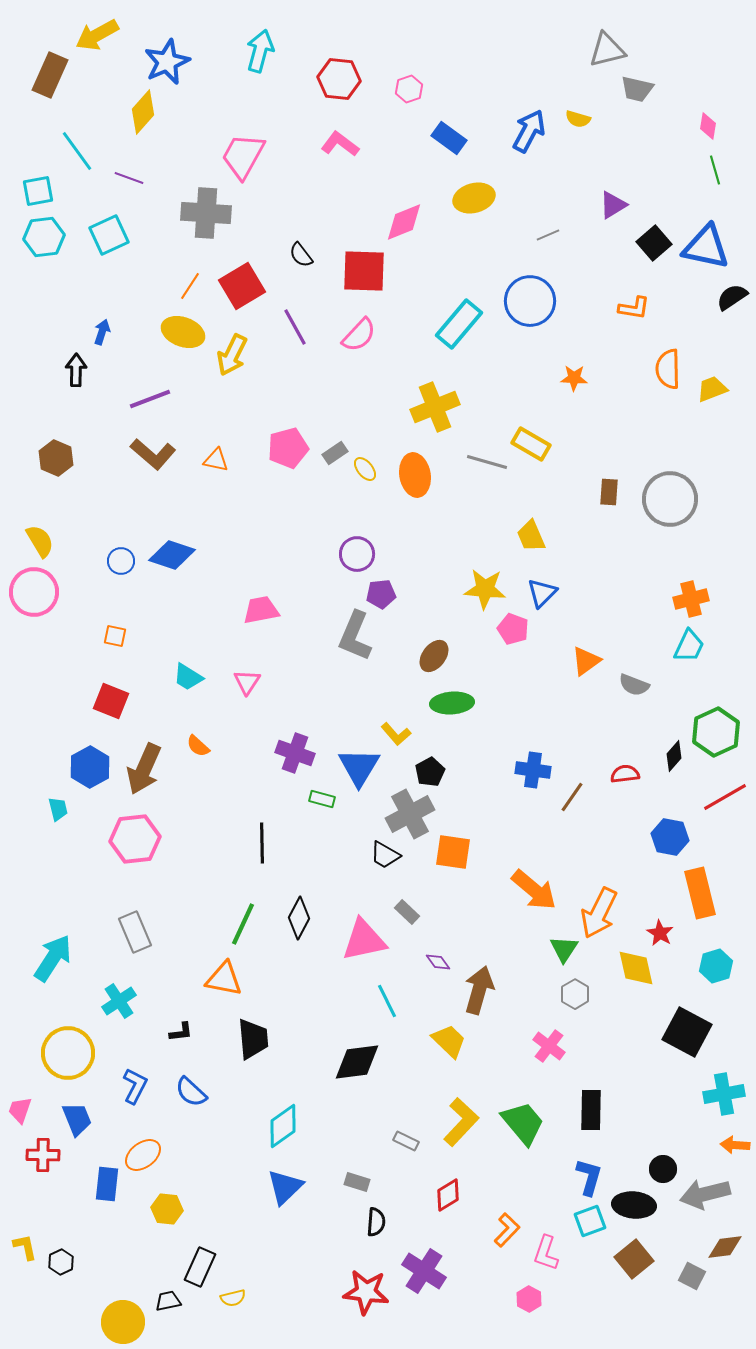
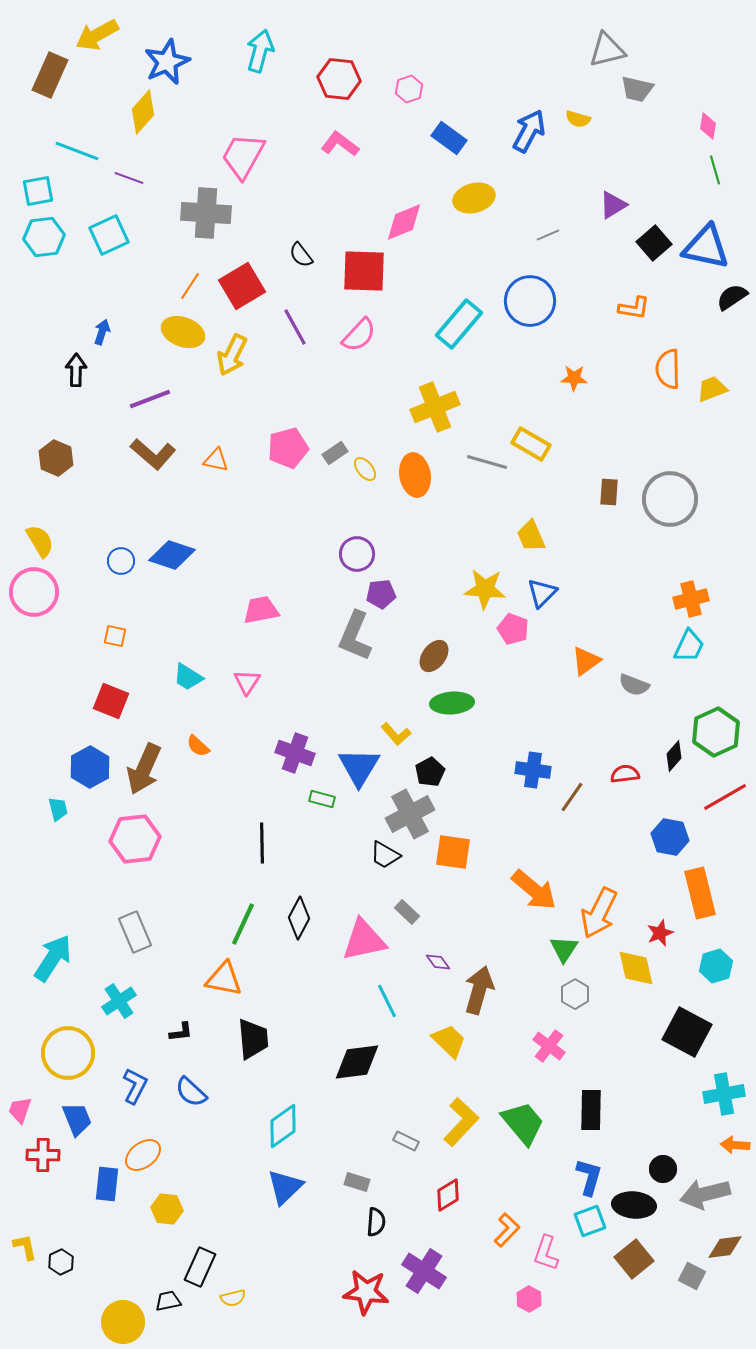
cyan line at (77, 151): rotated 33 degrees counterclockwise
red star at (660, 933): rotated 20 degrees clockwise
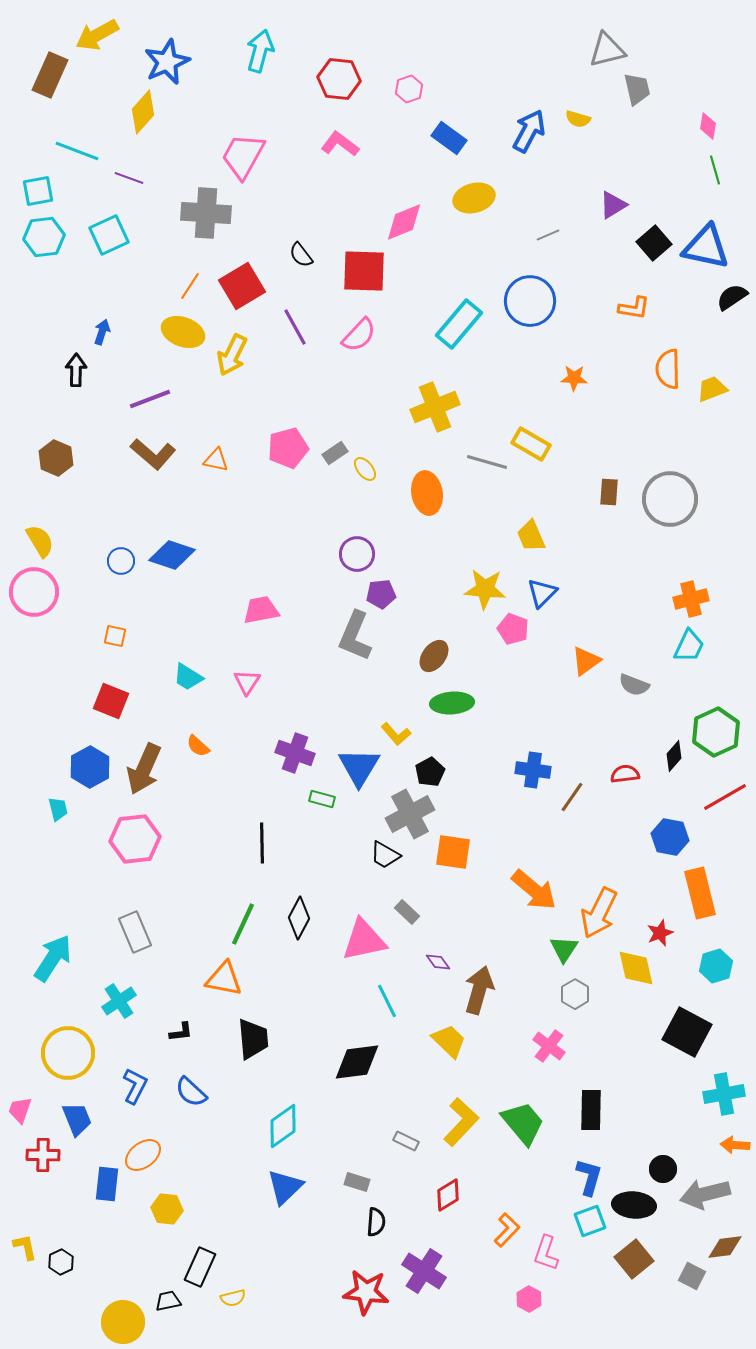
gray trapezoid at (637, 89): rotated 116 degrees counterclockwise
orange ellipse at (415, 475): moved 12 px right, 18 px down
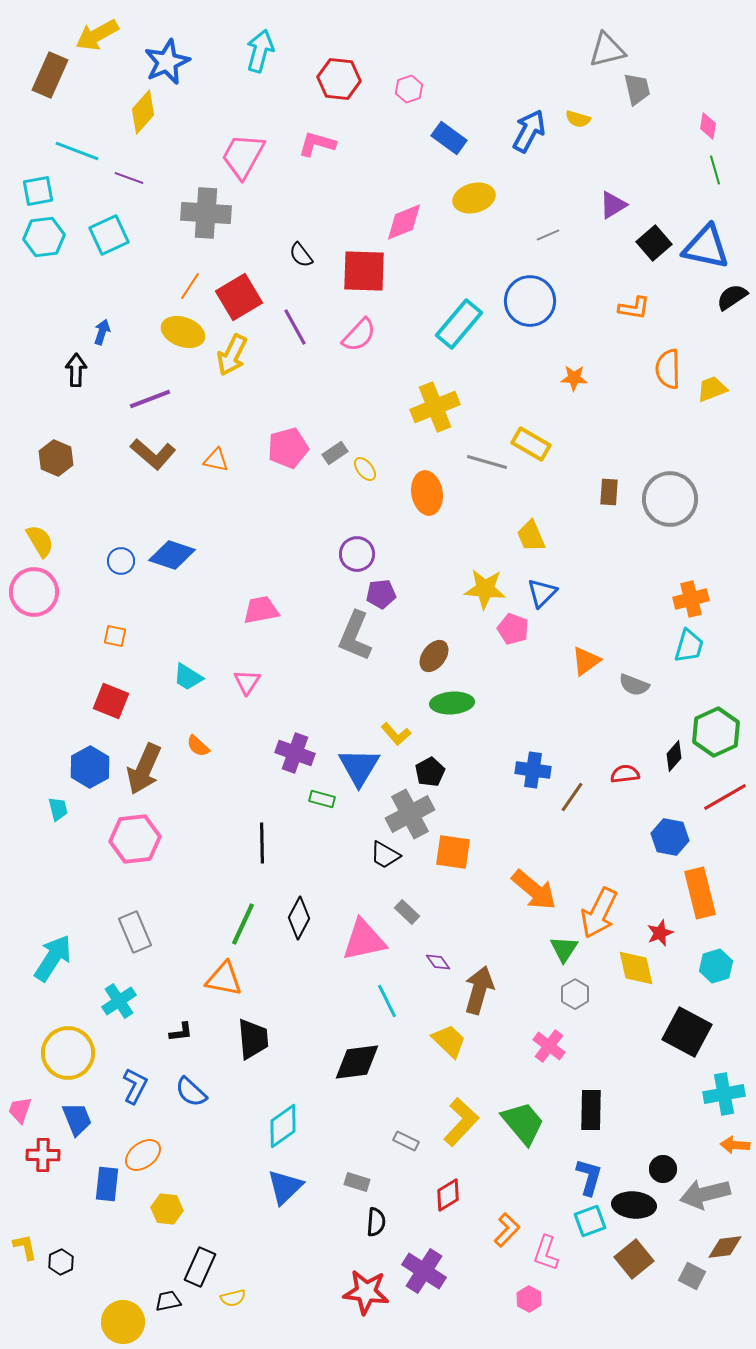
pink L-shape at (340, 144): moved 23 px left; rotated 21 degrees counterclockwise
red square at (242, 286): moved 3 px left, 11 px down
cyan trapezoid at (689, 646): rotated 9 degrees counterclockwise
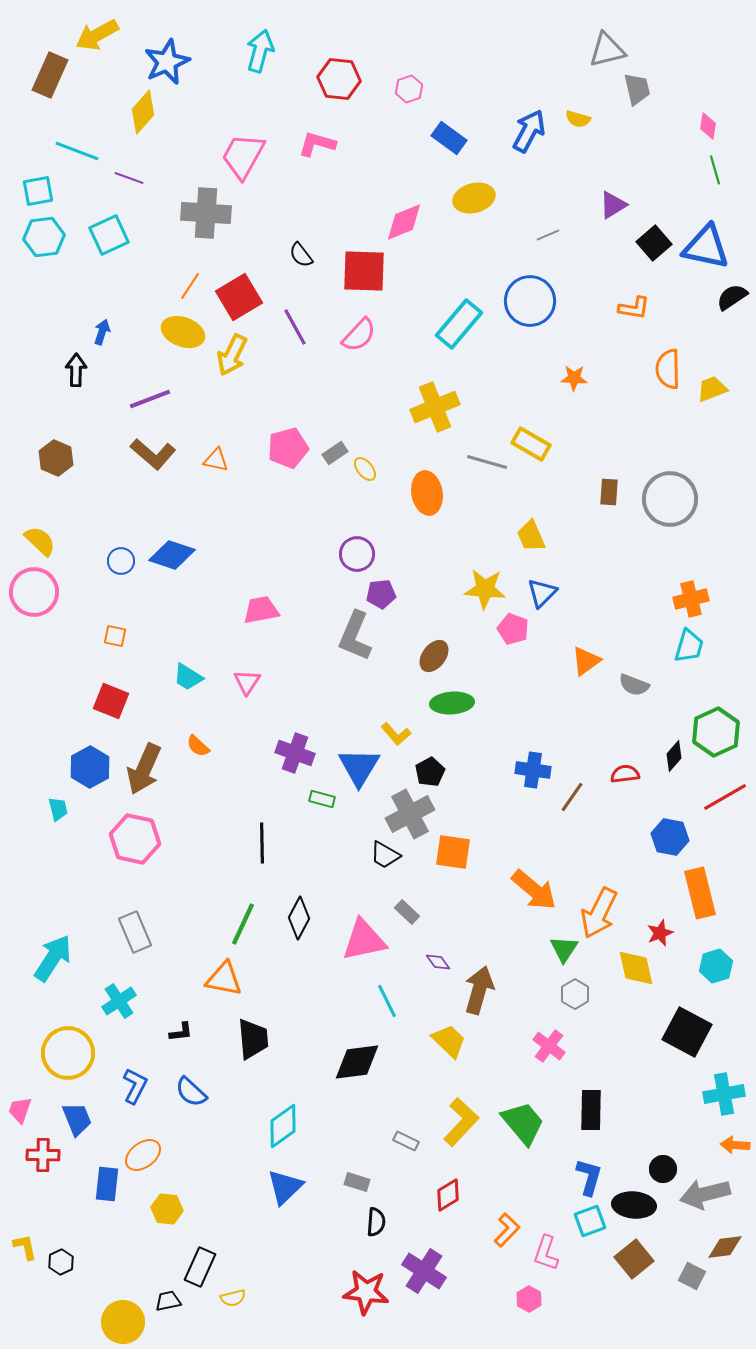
yellow semicircle at (40, 541): rotated 16 degrees counterclockwise
pink hexagon at (135, 839): rotated 18 degrees clockwise
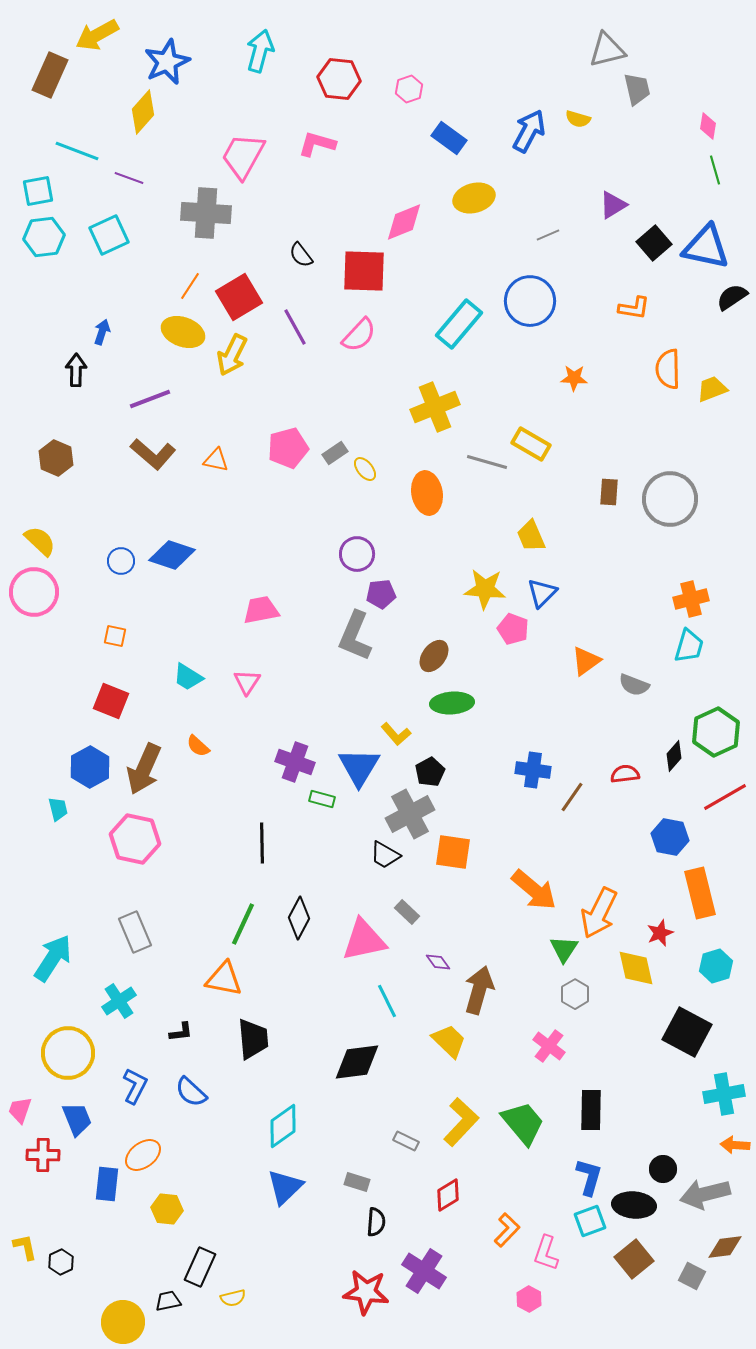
purple cross at (295, 753): moved 9 px down
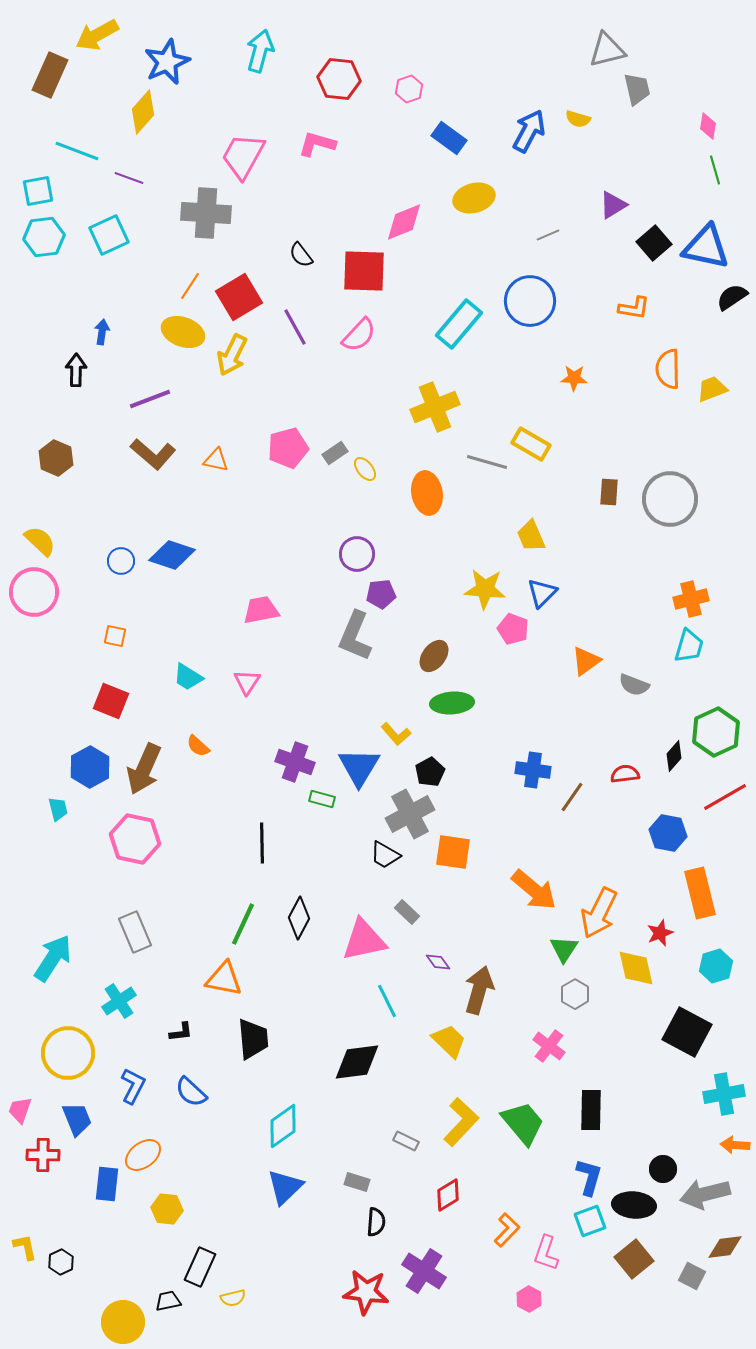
blue arrow at (102, 332): rotated 10 degrees counterclockwise
blue hexagon at (670, 837): moved 2 px left, 4 px up
blue L-shape at (135, 1086): moved 2 px left
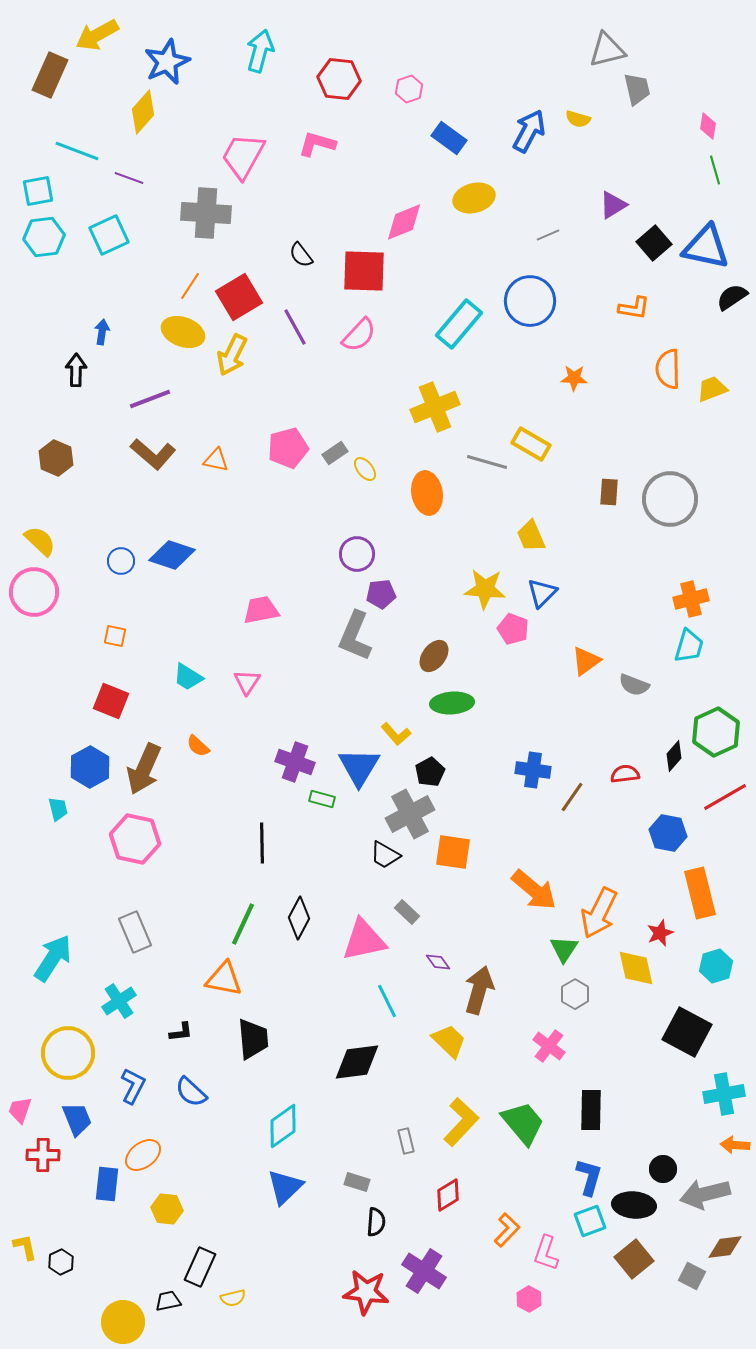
gray rectangle at (406, 1141): rotated 50 degrees clockwise
